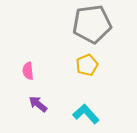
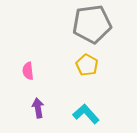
yellow pentagon: rotated 20 degrees counterclockwise
purple arrow: moved 4 px down; rotated 42 degrees clockwise
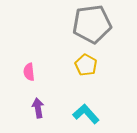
yellow pentagon: moved 1 px left
pink semicircle: moved 1 px right, 1 px down
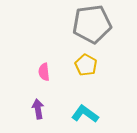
pink semicircle: moved 15 px right
purple arrow: moved 1 px down
cyan L-shape: moved 1 px left; rotated 12 degrees counterclockwise
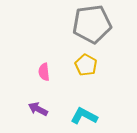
purple arrow: rotated 54 degrees counterclockwise
cyan L-shape: moved 1 px left, 2 px down; rotated 8 degrees counterclockwise
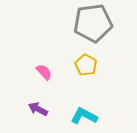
gray pentagon: moved 1 px right, 1 px up
pink semicircle: rotated 144 degrees clockwise
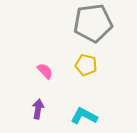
yellow pentagon: rotated 15 degrees counterclockwise
pink semicircle: moved 1 px right, 1 px up
purple arrow: rotated 72 degrees clockwise
